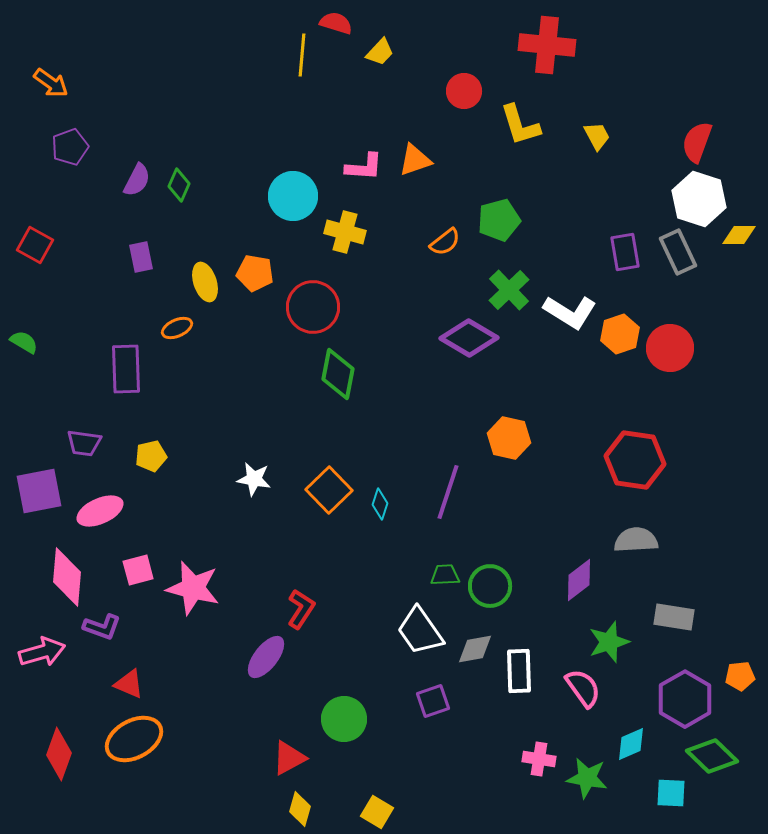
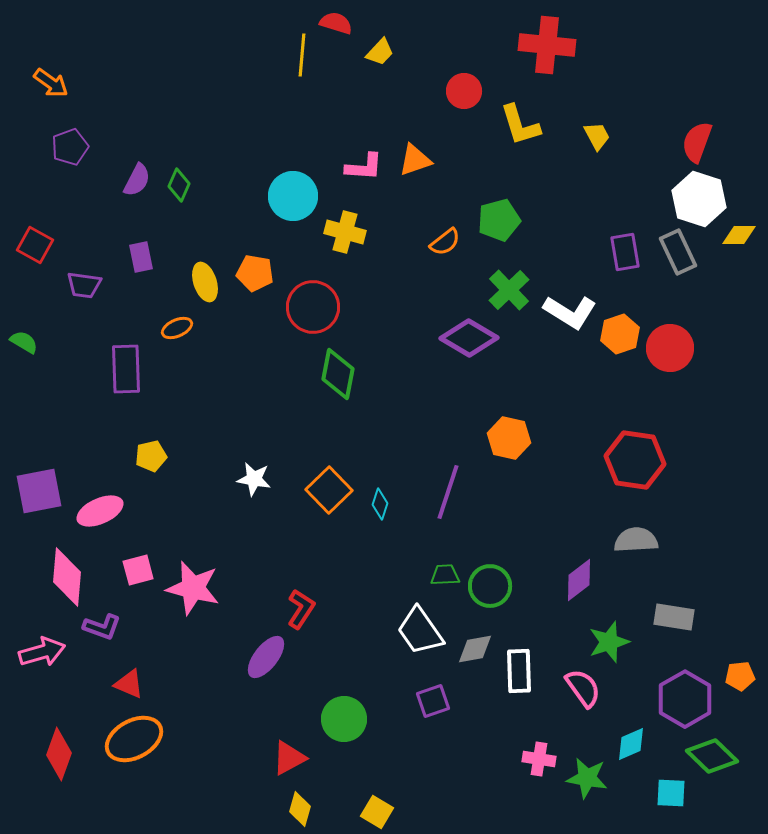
purple trapezoid at (84, 443): moved 158 px up
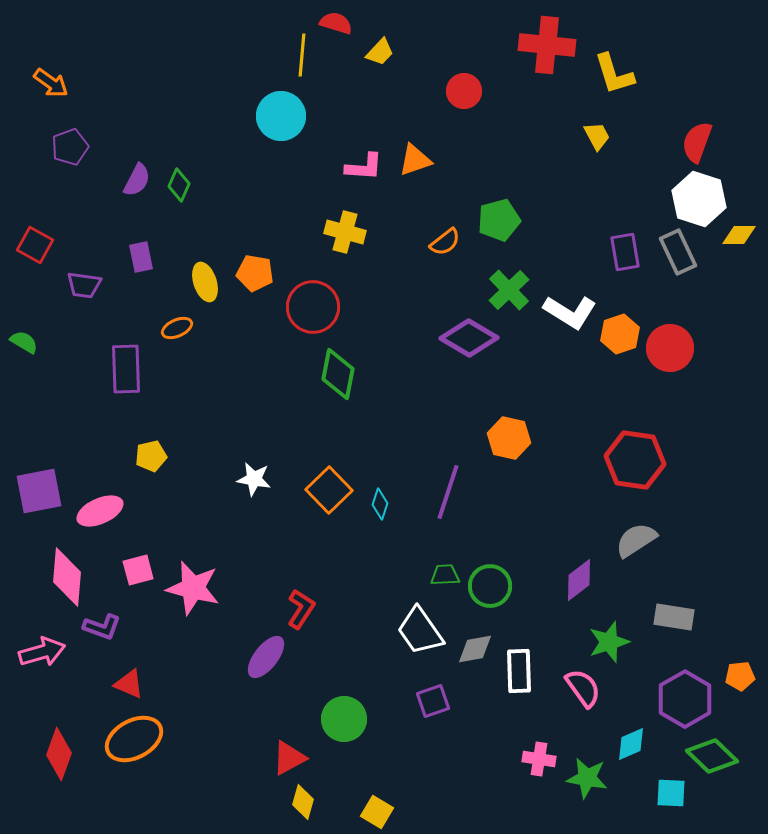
yellow L-shape at (520, 125): moved 94 px right, 51 px up
cyan circle at (293, 196): moved 12 px left, 80 px up
gray semicircle at (636, 540): rotated 30 degrees counterclockwise
yellow diamond at (300, 809): moved 3 px right, 7 px up
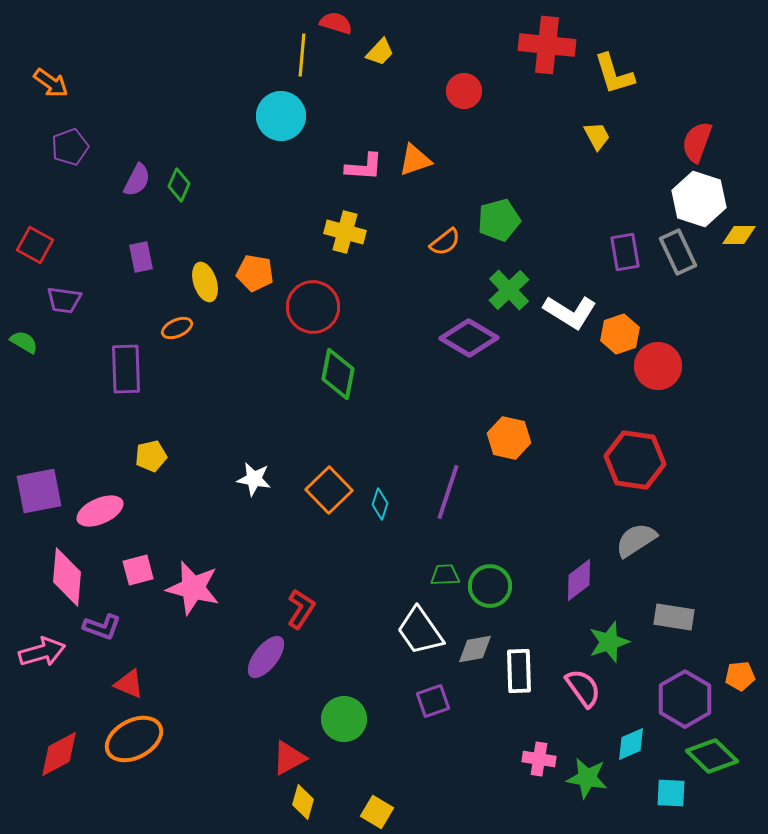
purple trapezoid at (84, 285): moved 20 px left, 15 px down
red circle at (670, 348): moved 12 px left, 18 px down
red diamond at (59, 754): rotated 42 degrees clockwise
